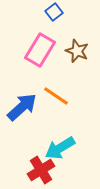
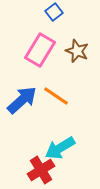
blue arrow: moved 7 px up
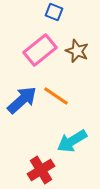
blue square: rotated 30 degrees counterclockwise
pink rectangle: rotated 20 degrees clockwise
cyan arrow: moved 12 px right, 7 px up
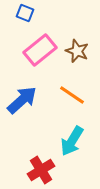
blue square: moved 29 px left, 1 px down
orange line: moved 16 px right, 1 px up
cyan arrow: rotated 28 degrees counterclockwise
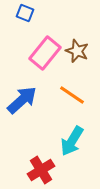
pink rectangle: moved 5 px right, 3 px down; rotated 12 degrees counterclockwise
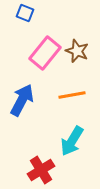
orange line: rotated 44 degrees counterclockwise
blue arrow: rotated 20 degrees counterclockwise
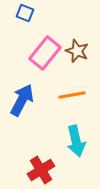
cyan arrow: moved 4 px right; rotated 44 degrees counterclockwise
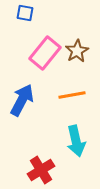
blue square: rotated 12 degrees counterclockwise
brown star: rotated 20 degrees clockwise
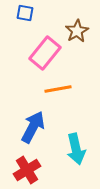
brown star: moved 20 px up
orange line: moved 14 px left, 6 px up
blue arrow: moved 11 px right, 27 px down
cyan arrow: moved 8 px down
red cross: moved 14 px left
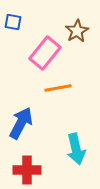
blue square: moved 12 px left, 9 px down
orange line: moved 1 px up
blue arrow: moved 12 px left, 4 px up
red cross: rotated 32 degrees clockwise
